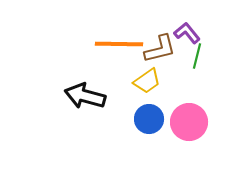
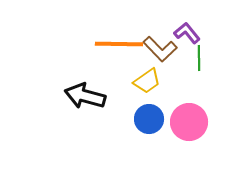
brown L-shape: rotated 60 degrees clockwise
green line: moved 2 px right, 2 px down; rotated 15 degrees counterclockwise
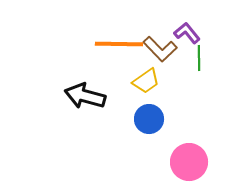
yellow trapezoid: moved 1 px left
pink circle: moved 40 px down
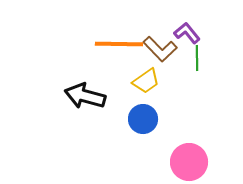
green line: moved 2 px left
blue circle: moved 6 px left
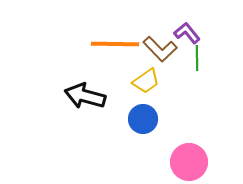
orange line: moved 4 px left
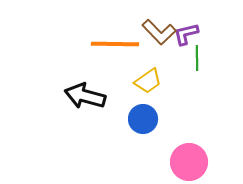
purple L-shape: moved 1 px left, 1 px down; rotated 64 degrees counterclockwise
brown L-shape: moved 1 px left, 17 px up
yellow trapezoid: moved 2 px right
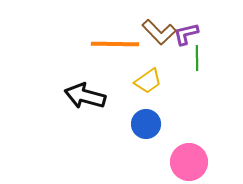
blue circle: moved 3 px right, 5 px down
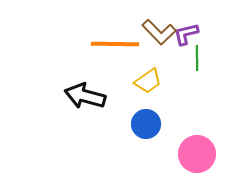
pink circle: moved 8 px right, 8 px up
